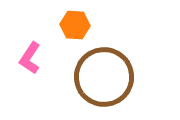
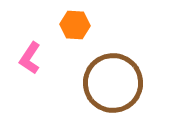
brown circle: moved 9 px right, 6 px down
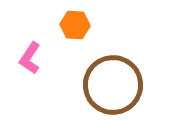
brown circle: moved 2 px down
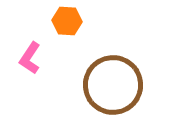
orange hexagon: moved 8 px left, 4 px up
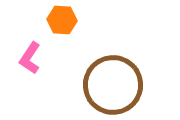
orange hexagon: moved 5 px left, 1 px up
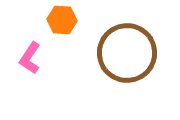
brown circle: moved 14 px right, 32 px up
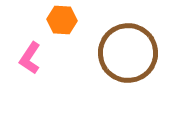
brown circle: moved 1 px right
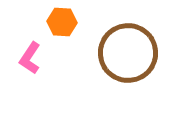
orange hexagon: moved 2 px down
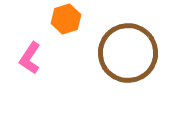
orange hexagon: moved 4 px right, 3 px up; rotated 20 degrees counterclockwise
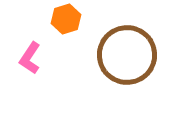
brown circle: moved 1 px left, 2 px down
